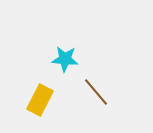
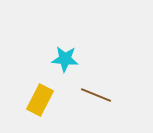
brown line: moved 3 px down; rotated 28 degrees counterclockwise
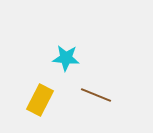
cyan star: moved 1 px right, 1 px up
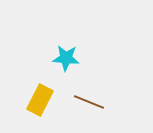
brown line: moved 7 px left, 7 px down
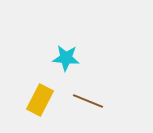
brown line: moved 1 px left, 1 px up
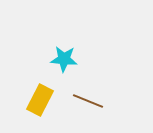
cyan star: moved 2 px left, 1 px down
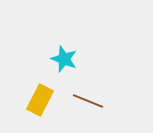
cyan star: rotated 16 degrees clockwise
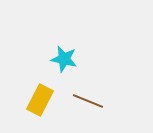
cyan star: rotated 8 degrees counterclockwise
